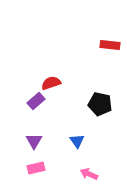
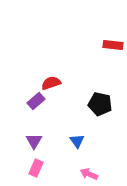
red rectangle: moved 3 px right
pink rectangle: rotated 54 degrees counterclockwise
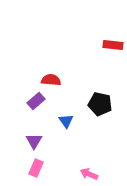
red semicircle: moved 3 px up; rotated 24 degrees clockwise
blue triangle: moved 11 px left, 20 px up
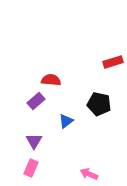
red rectangle: moved 17 px down; rotated 24 degrees counterclockwise
black pentagon: moved 1 px left
blue triangle: rotated 28 degrees clockwise
pink rectangle: moved 5 px left
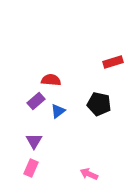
blue triangle: moved 8 px left, 10 px up
